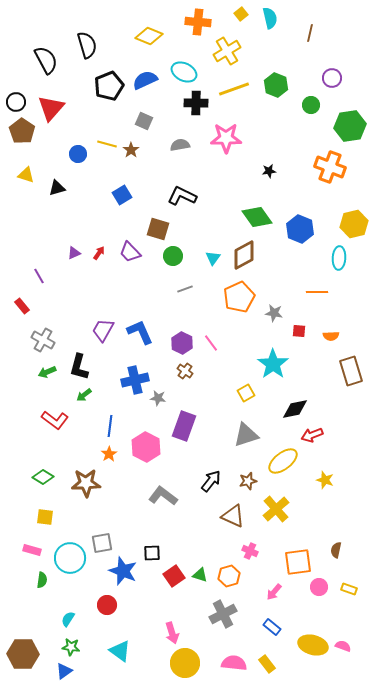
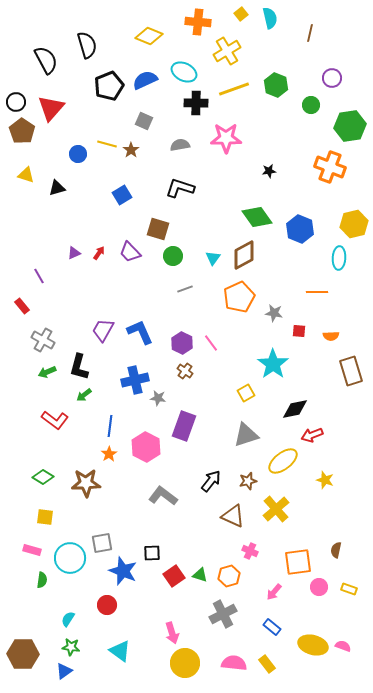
black L-shape at (182, 196): moved 2 px left, 8 px up; rotated 8 degrees counterclockwise
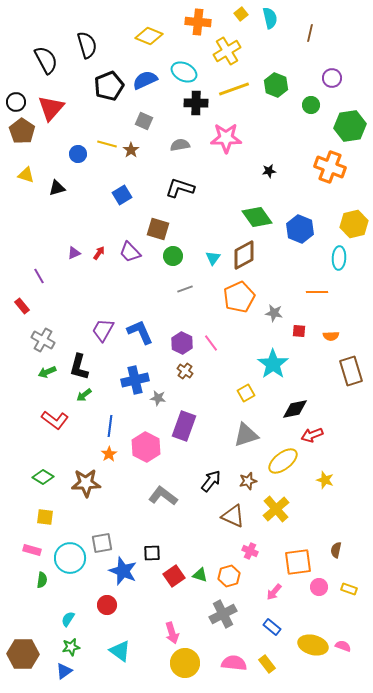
green star at (71, 647): rotated 18 degrees counterclockwise
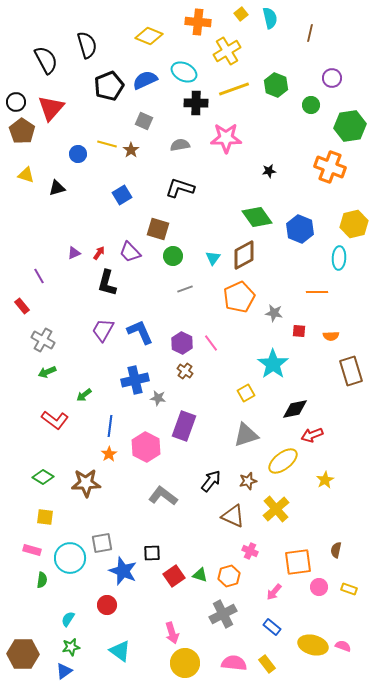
black L-shape at (79, 367): moved 28 px right, 84 px up
yellow star at (325, 480): rotated 24 degrees clockwise
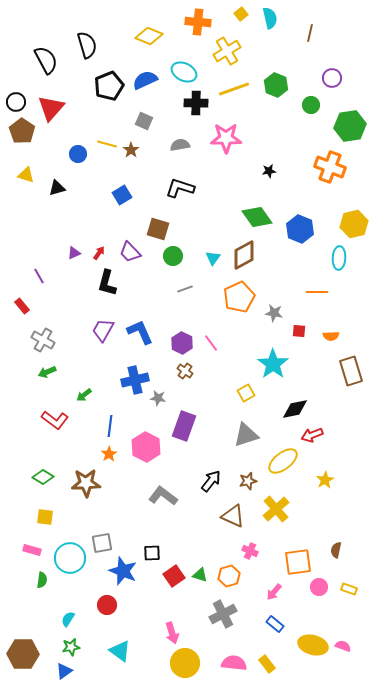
blue rectangle at (272, 627): moved 3 px right, 3 px up
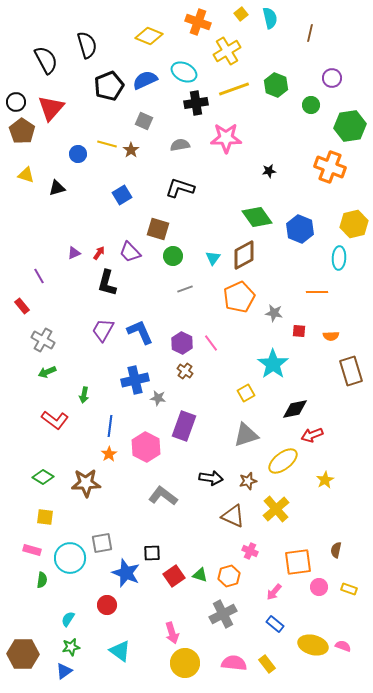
orange cross at (198, 22): rotated 15 degrees clockwise
black cross at (196, 103): rotated 10 degrees counterclockwise
green arrow at (84, 395): rotated 42 degrees counterclockwise
black arrow at (211, 481): moved 3 px up; rotated 60 degrees clockwise
blue star at (123, 571): moved 3 px right, 2 px down
